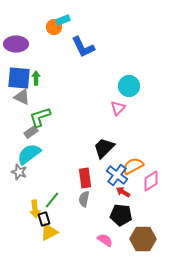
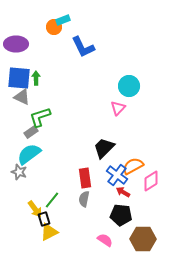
yellow arrow: rotated 30 degrees counterclockwise
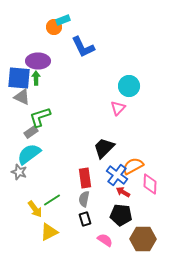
purple ellipse: moved 22 px right, 17 px down
pink diamond: moved 1 px left, 3 px down; rotated 55 degrees counterclockwise
green line: rotated 18 degrees clockwise
black rectangle: moved 41 px right
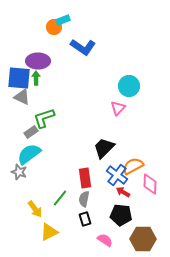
blue L-shape: rotated 30 degrees counterclockwise
green L-shape: moved 4 px right, 1 px down
green line: moved 8 px right, 2 px up; rotated 18 degrees counterclockwise
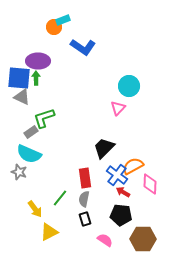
cyan semicircle: rotated 120 degrees counterclockwise
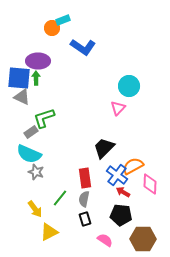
orange circle: moved 2 px left, 1 px down
gray star: moved 17 px right
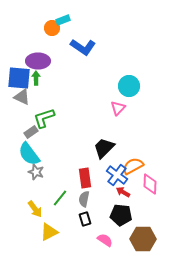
cyan semicircle: rotated 30 degrees clockwise
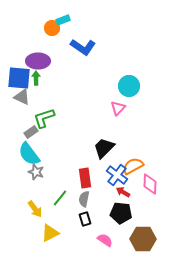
black pentagon: moved 2 px up
yellow triangle: moved 1 px right, 1 px down
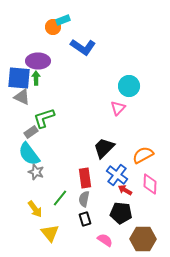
orange circle: moved 1 px right, 1 px up
orange semicircle: moved 10 px right, 11 px up
red arrow: moved 2 px right, 2 px up
yellow triangle: rotated 42 degrees counterclockwise
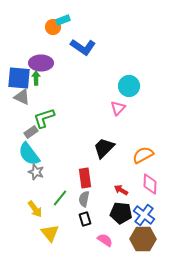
purple ellipse: moved 3 px right, 2 px down
blue cross: moved 27 px right, 40 px down
red arrow: moved 4 px left
